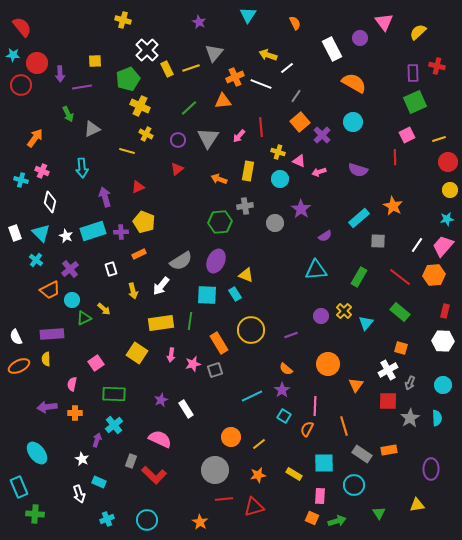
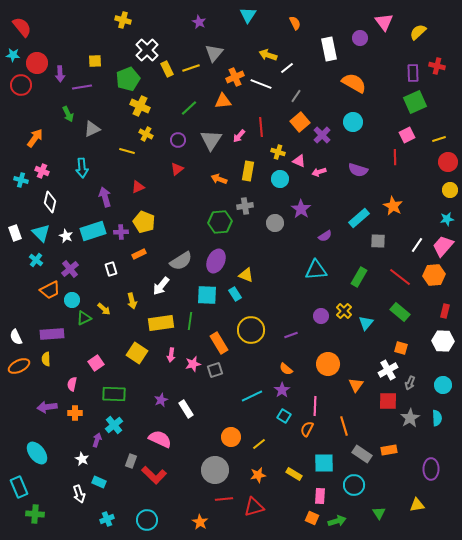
white rectangle at (332, 49): moved 3 px left; rotated 15 degrees clockwise
gray triangle at (208, 138): moved 3 px right, 2 px down
yellow arrow at (133, 291): moved 1 px left, 10 px down
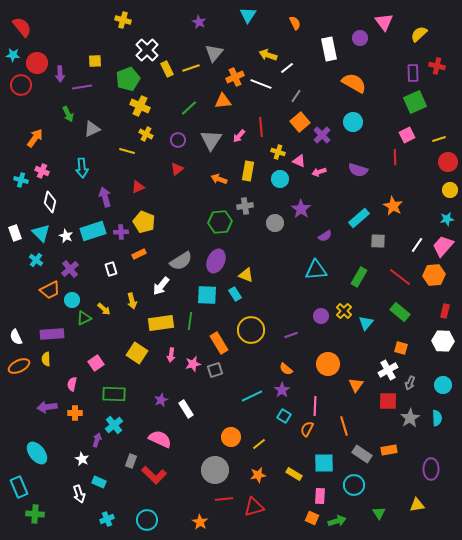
yellow semicircle at (418, 32): moved 1 px right, 2 px down
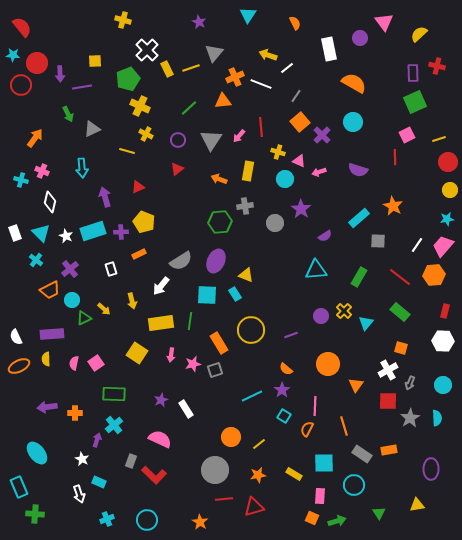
cyan circle at (280, 179): moved 5 px right
pink semicircle at (72, 384): moved 2 px right, 21 px up
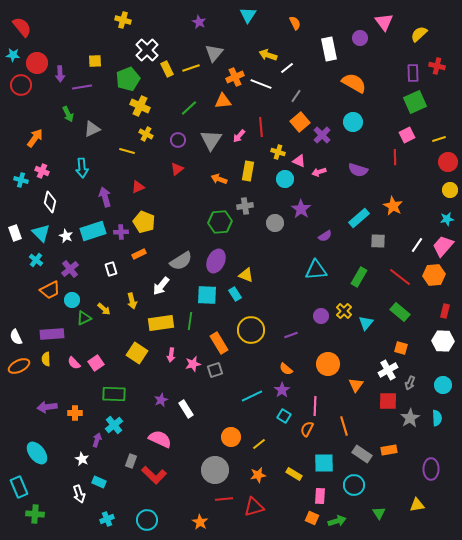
pink semicircle at (74, 363): rotated 56 degrees counterclockwise
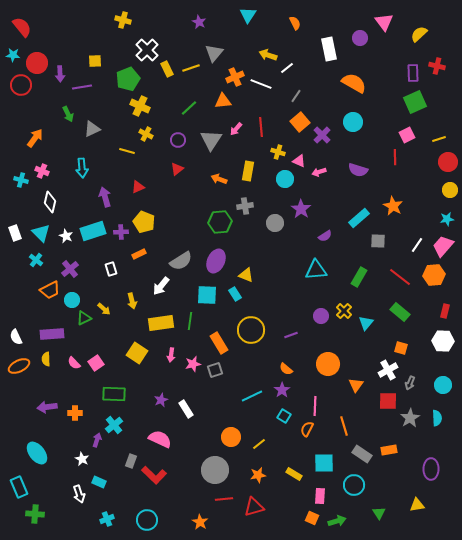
pink arrow at (239, 136): moved 3 px left, 7 px up
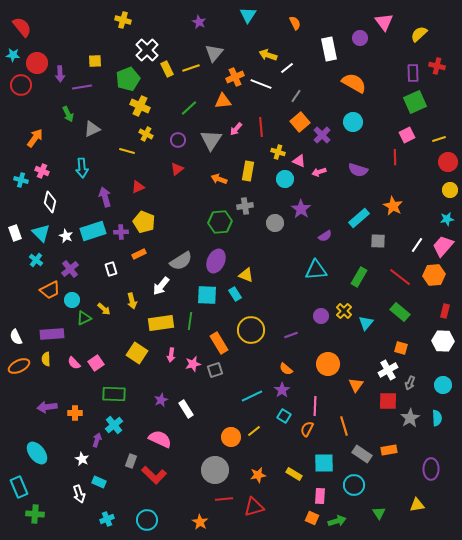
yellow line at (259, 444): moved 5 px left, 13 px up
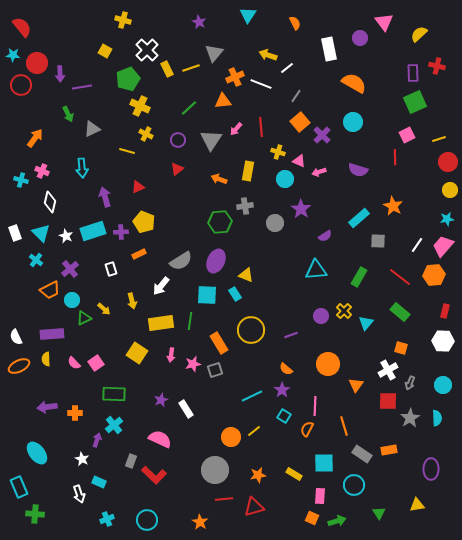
yellow square at (95, 61): moved 10 px right, 10 px up; rotated 32 degrees clockwise
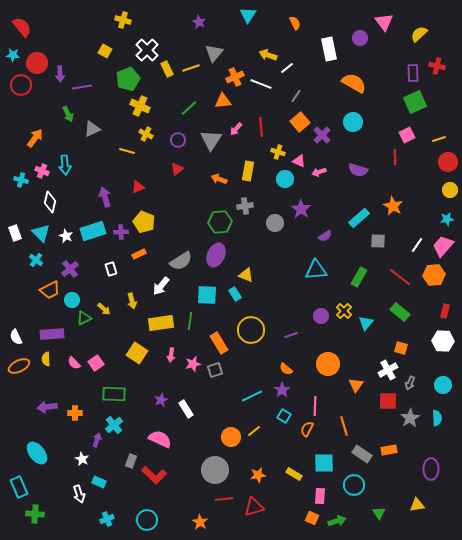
cyan arrow at (82, 168): moved 17 px left, 3 px up
purple ellipse at (216, 261): moved 6 px up
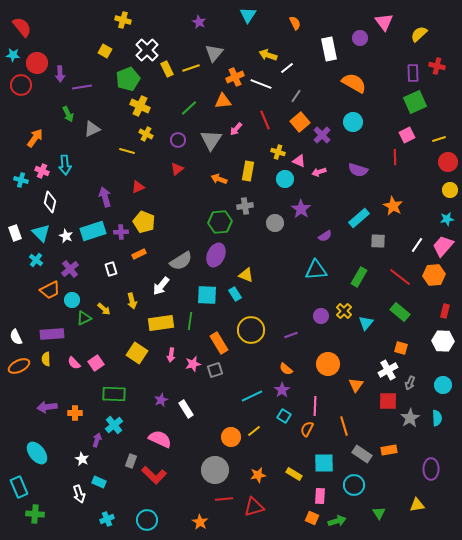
red line at (261, 127): moved 4 px right, 7 px up; rotated 18 degrees counterclockwise
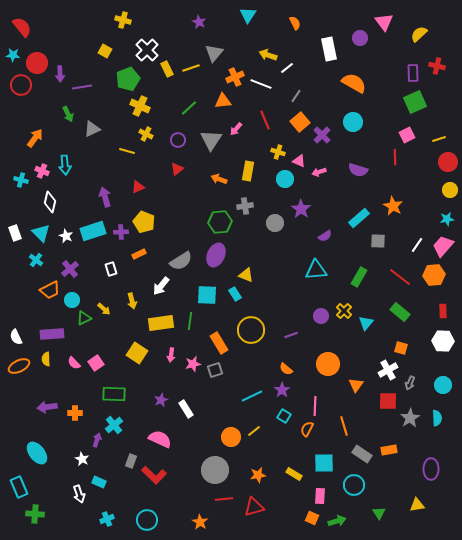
red rectangle at (445, 311): moved 2 px left; rotated 16 degrees counterclockwise
